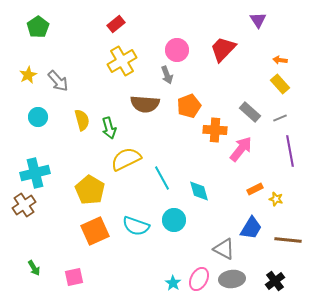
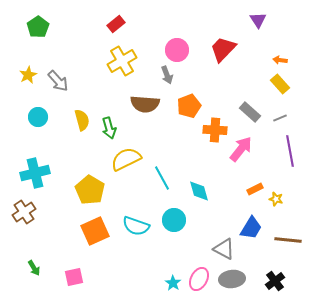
brown cross at (24, 205): moved 7 px down
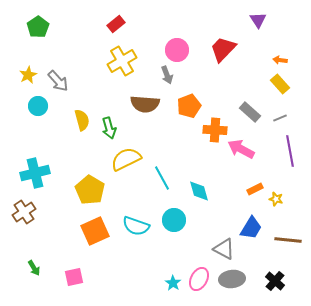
cyan circle at (38, 117): moved 11 px up
pink arrow at (241, 149): rotated 100 degrees counterclockwise
black cross at (275, 281): rotated 12 degrees counterclockwise
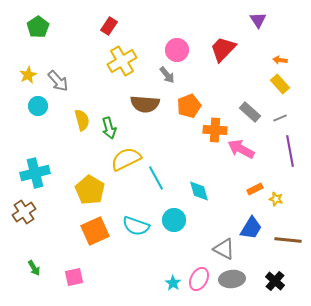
red rectangle at (116, 24): moved 7 px left, 2 px down; rotated 18 degrees counterclockwise
gray arrow at (167, 75): rotated 18 degrees counterclockwise
cyan line at (162, 178): moved 6 px left
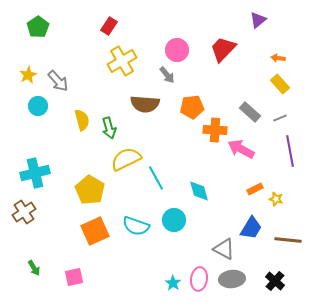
purple triangle at (258, 20): rotated 24 degrees clockwise
orange arrow at (280, 60): moved 2 px left, 2 px up
orange pentagon at (189, 106): moved 3 px right, 1 px down; rotated 15 degrees clockwise
pink ellipse at (199, 279): rotated 20 degrees counterclockwise
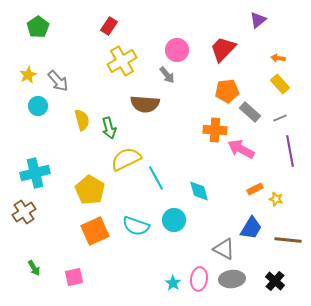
orange pentagon at (192, 107): moved 35 px right, 16 px up
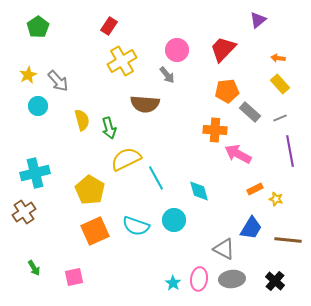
pink arrow at (241, 149): moved 3 px left, 5 px down
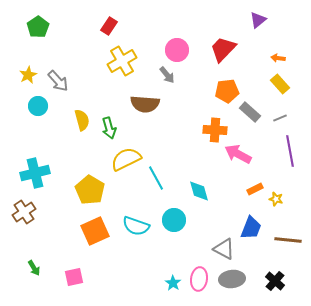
blue trapezoid at (251, 228): rotated 10 degrees counterclockwise
